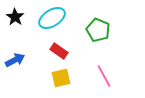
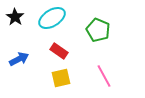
blue arrow: moved 4 px right, 1 px up
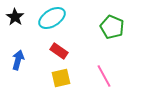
green pentagon: moved 14 px right, 3 px up
blue arrow: moved 1 px left, 1 px down; rotated 48 degrees counterclockwise
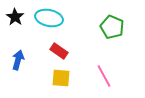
cyan ellipse: moved 3 px left; rotated 44 degrees clockwise
yellow square: rotated 18 degrees clockwise
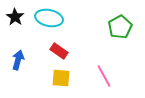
green pentagon: moved 8 px right; rotated 20 degrees clockwise
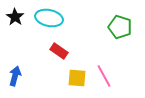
green pentagon: rotated 25 degrees counterclockwise
blue arrow: moved 3 px left, 16 px down
yellow square: moved 16 px right
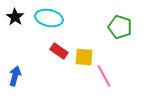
yellow square: moved 7 px right, 21 px up
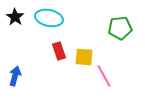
green pentagon: moved 1 px down; rotated 25 degrees counterclockwise
red rectangle: rotated 36 degrees clockwise
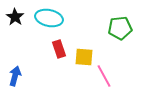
red rectangle: moved 2 px up
